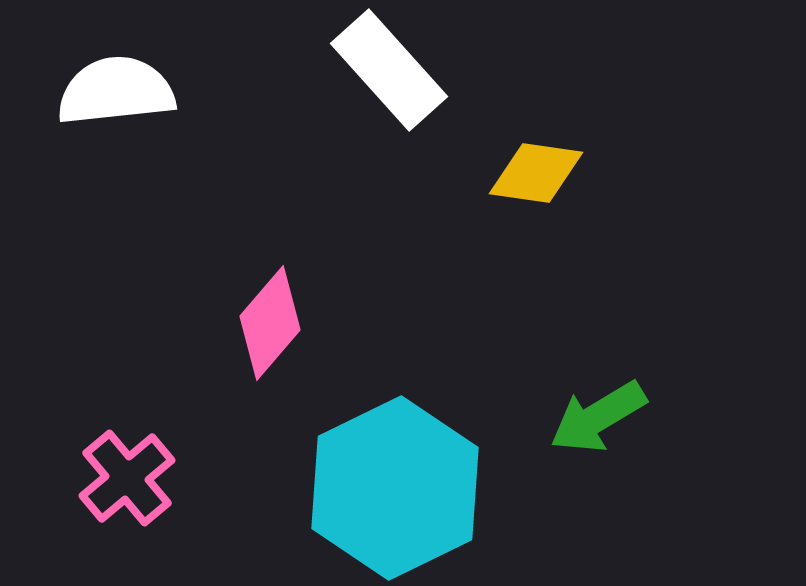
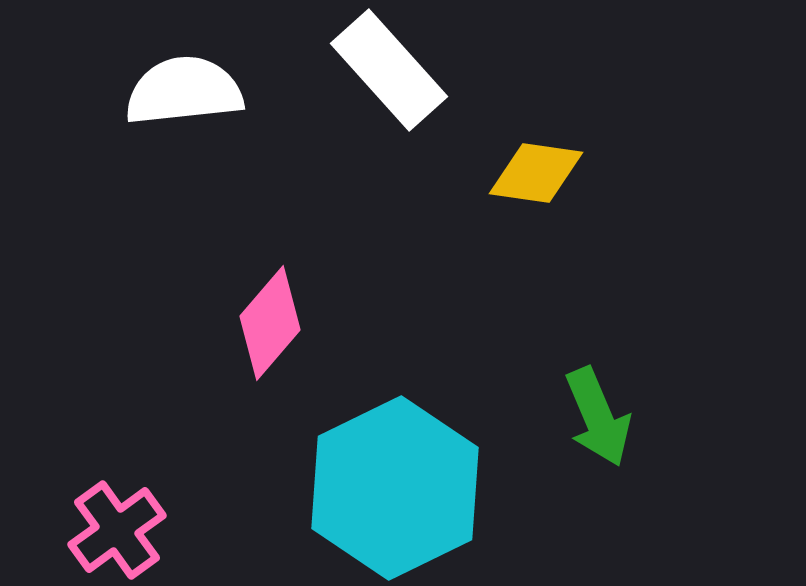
white semicircle: moved 68 px right
green arrow: rotated 82 degrees counterclockwise
pink cross: moved 10 px left, 52 px down; rotated 4 degrees clockwise
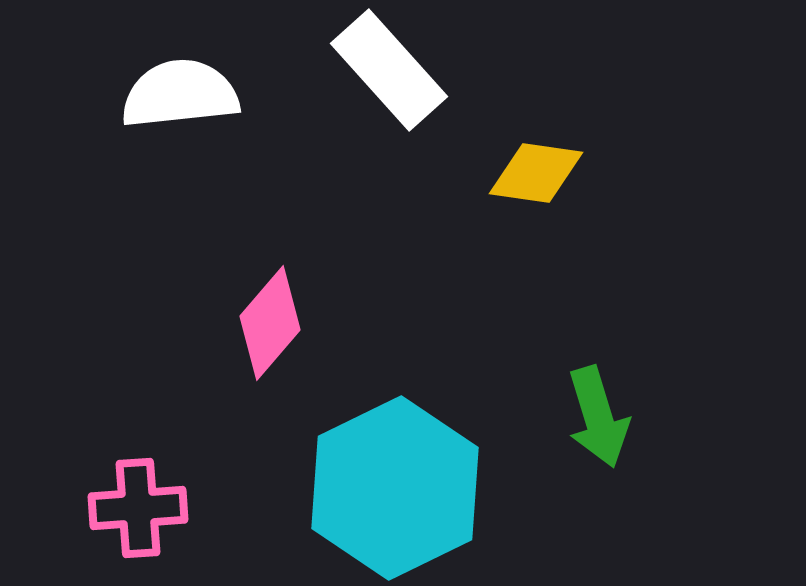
white semicircle: moved 4 px left, 3 px down
green arrow: rotated 6 degrees clockwise
pink cross: moved 21 px right, 22 px up; rotated 32 degrees clockwise
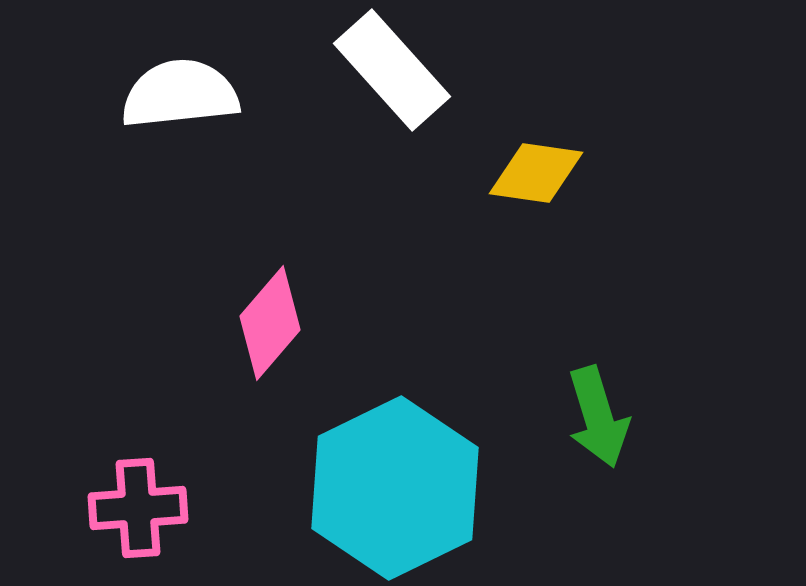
white rectangle: moved 3 px right
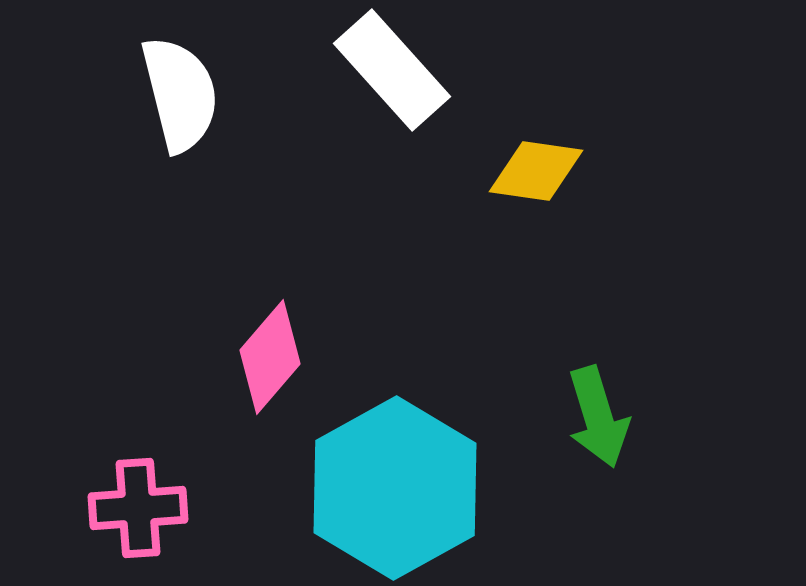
white semicircle: rotated 82 degrees clockwise
yellow diamond: moved 2 px up
pink diamond: moved 34 px down
cyan hexagon: rotated 3 degrees counterclockwise
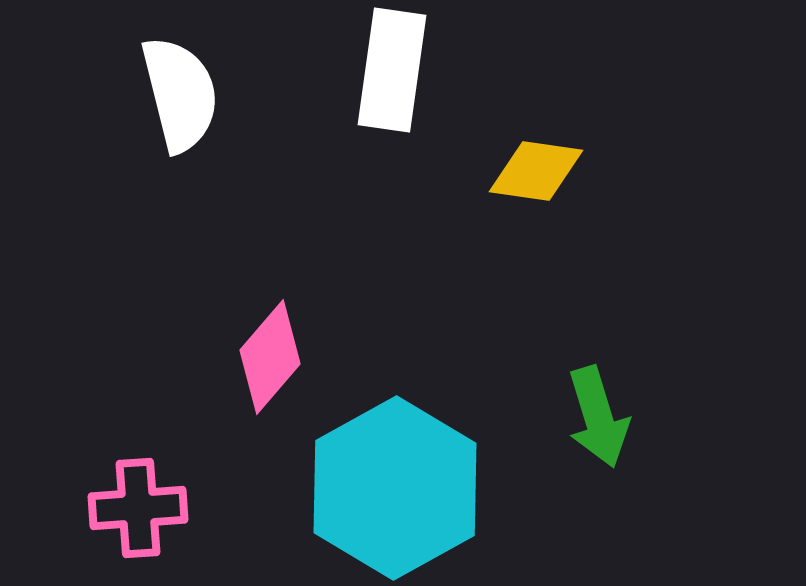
white rectangle: rotated 50 degrees clockwise
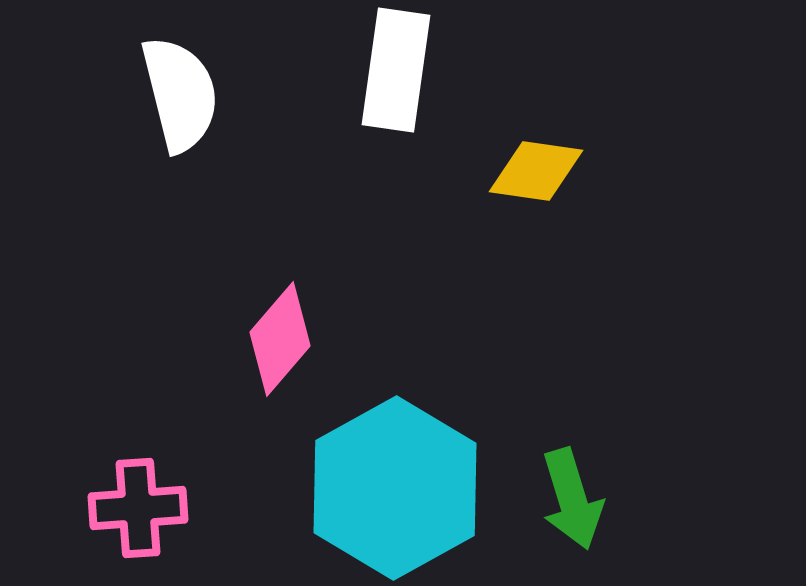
white rectangle: moved 4 px right
pink diamond: moved 10 px right, 18 px up
green arrow: moved 26 px left, 82 px down
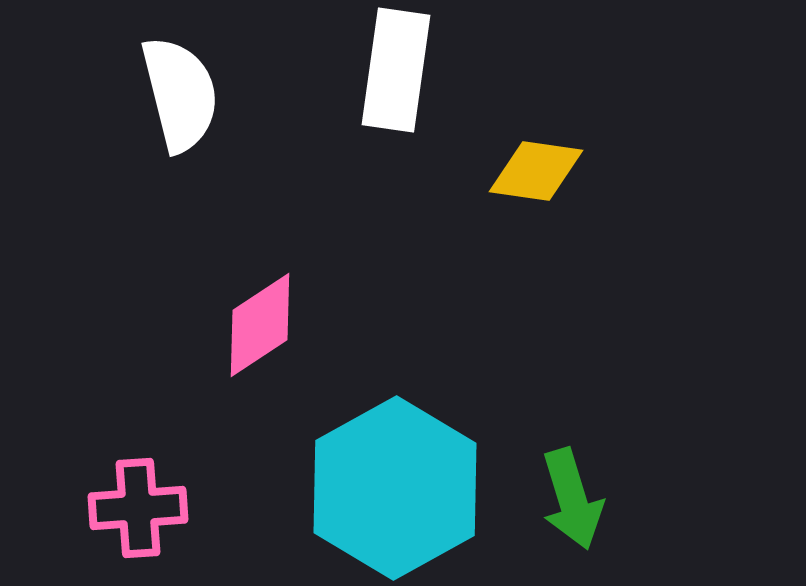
pink diamond: moved 20 px left, 14 px up; rotated 16 degrees clockwise
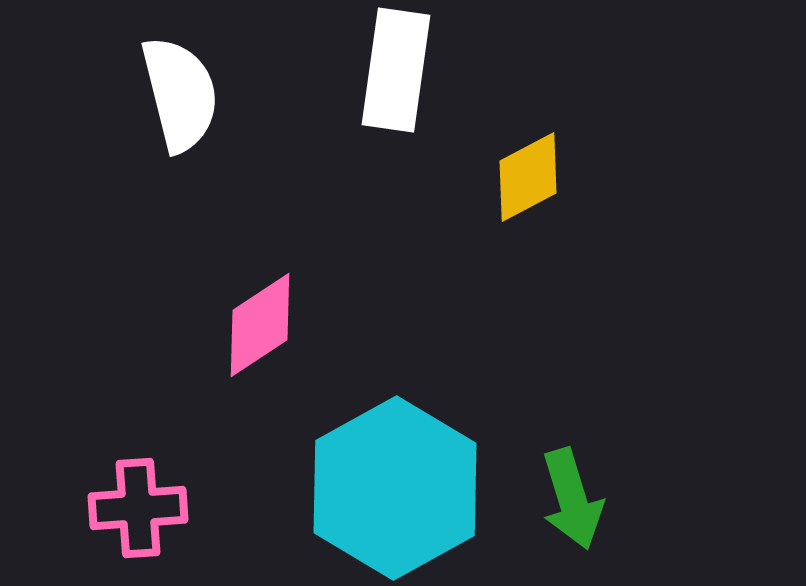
yellow diamond: moved 8 px left, 6 px down; rotated 36 degrees counterclockwise
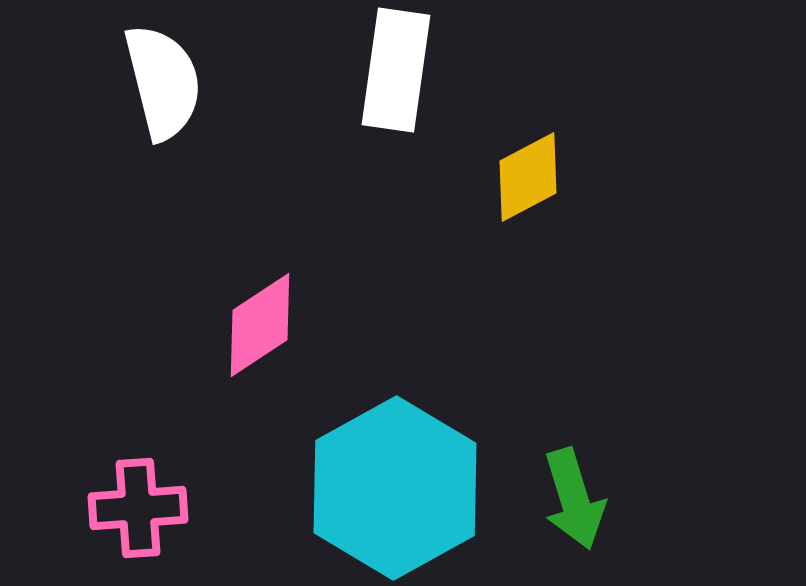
white semicircle: moved 17 px left, 12 px up
green arrow: moved 2 px right
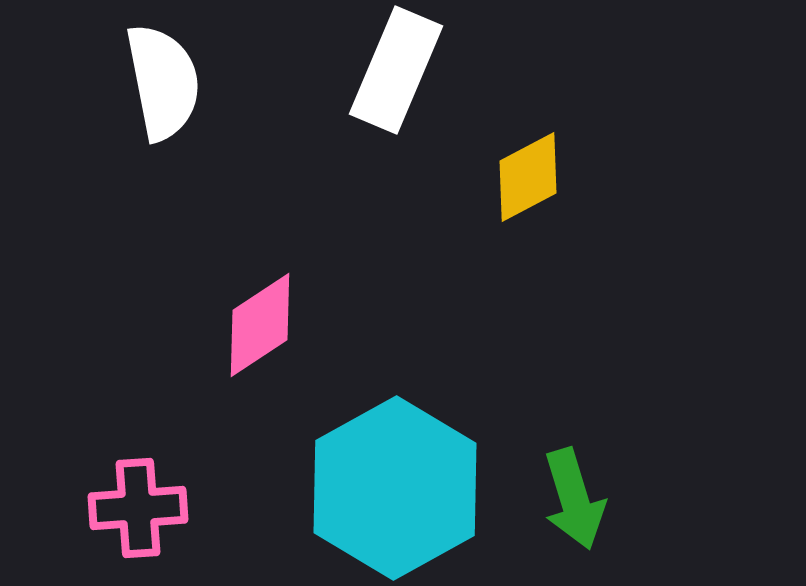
white rectangle: rotated 15 degrees clockwise
white semicircle: rotated 3 degrees clockwise
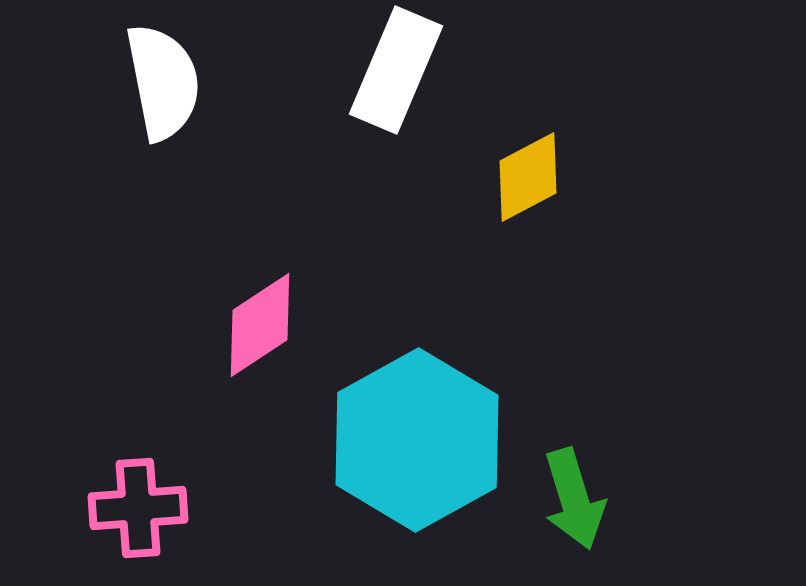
cyan hexagon: moved 22 px right, 48 px up
